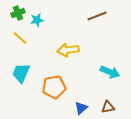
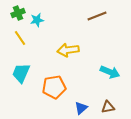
yellow line: rotated 14 degrees clockwise
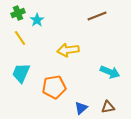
cyan star: rotated 24 degrees counterclockwise
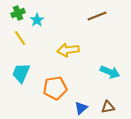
orange pentagon: moved 1 px right, 1 px down
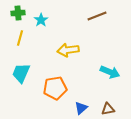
green cross: rotated 16 degrees clockwise
cyan star: moved 4 px right
yellow line: rotated 49 degrees clockwise
brown triangle: moved 2 px down
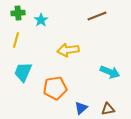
yellow line: moved 4 px left, 2 px down
cyan trapezoid: moved 2 px right, 1 px up
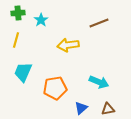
brown line: moved 2 px right, 7 px down
yellow arrow: moved 5 px up
cyan arrow: moved 11 px left, 10 px down
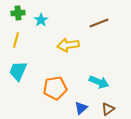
cyan trapezoid: moved 5 px left, 1 px up
brown triangle: rotated 24 degrees counterclockwise
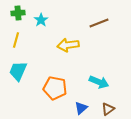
orange pentagon: rotated 20 degrees clockwise
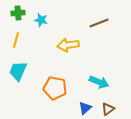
cyan star: rotated 24 degrees counterclockwise
blue triangle: moved 4 px right
